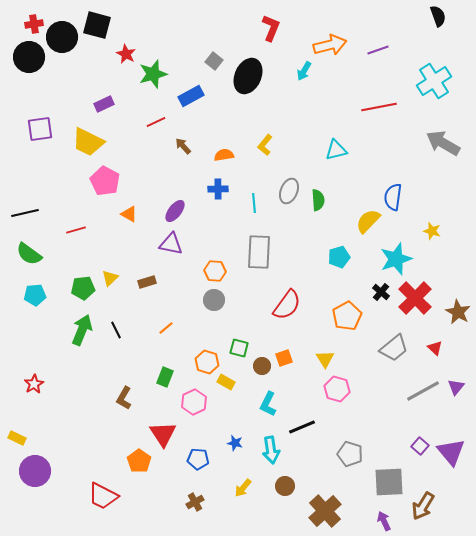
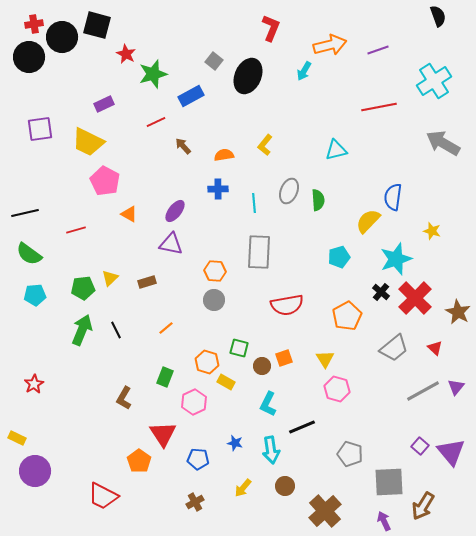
red semicircle at (287, 305): rotated 44 degrees clockwise
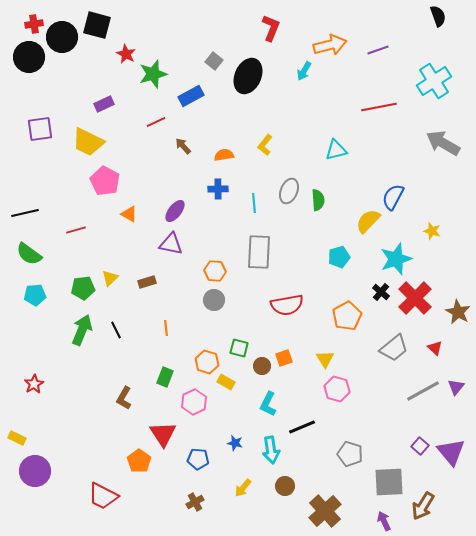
blue semicircle at (393, 197): rotated 20 degrees clockwise
orange line at (166, 328): rotated 56 degrees counterclockwise
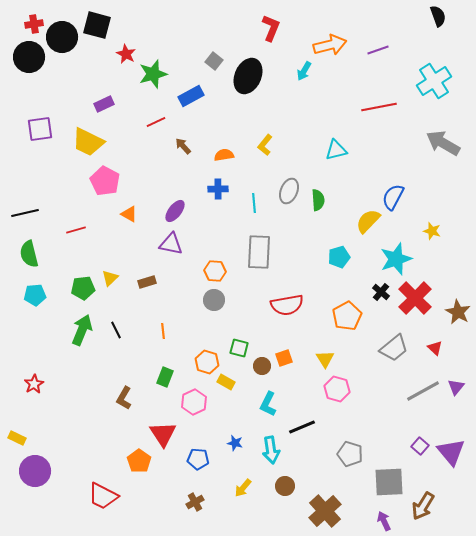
green semicircle at (29, 254): rotated 40 degrees clockwise
orange line at (166, 328): moved 3 px left, 3 px down
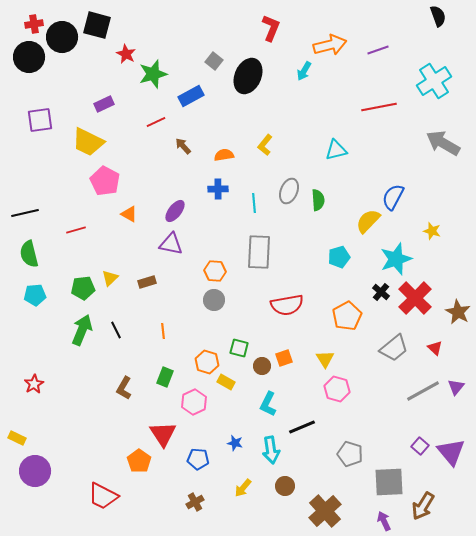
purple square at (40, 129): moved 9 px up
brown L-shape at (124, 398): moved 10 px up
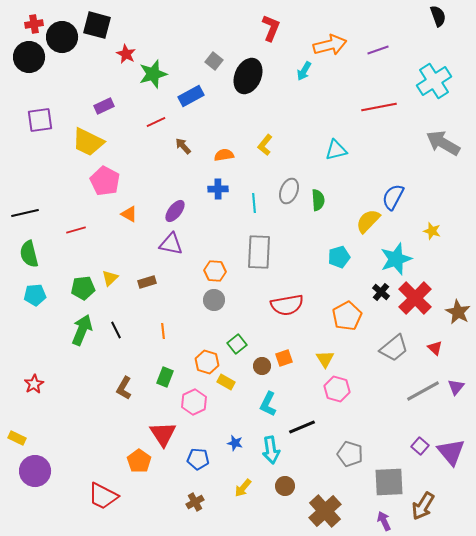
purple rectangle at (104, 104): moved 2 px down
green square at (239, 348): moved 2 px left, 4 px up; rotated 36 degrees clockwise
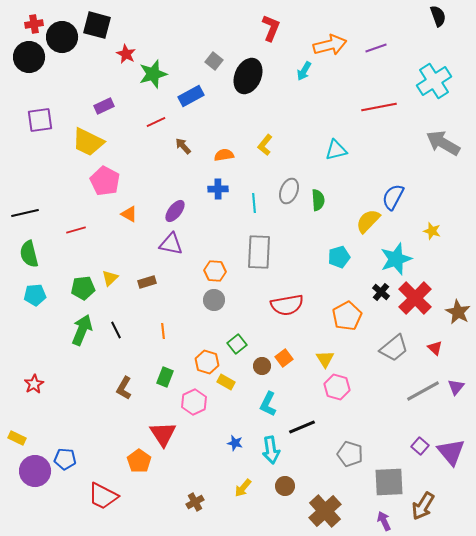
purple line at (378, 50): moved 2 px left, 2 px up
orange square at (284, 358): rotated 18 degrees counterclockwise
pink hexagon at (337, 389): moved 2 px up
blue pentagon at (198, 459): moved 133 px left
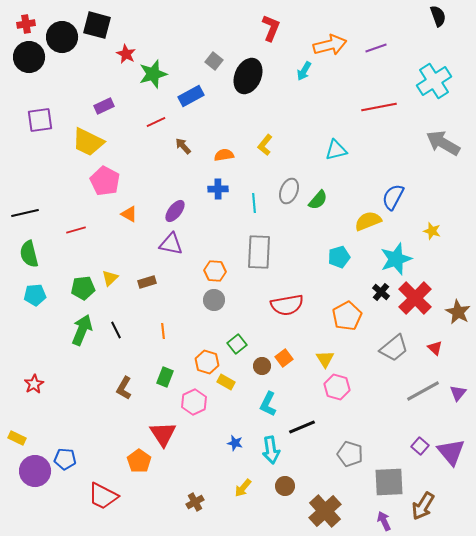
red cross at (34, 24): moved 8 px left
green semicircle at (318, 200): rotated 45 degrees clockwise
yellow semicircle at (368, 221): rotated 24 degrees clockwise
purple triangle at (456, 387): moved 2 px right, 6 px down
